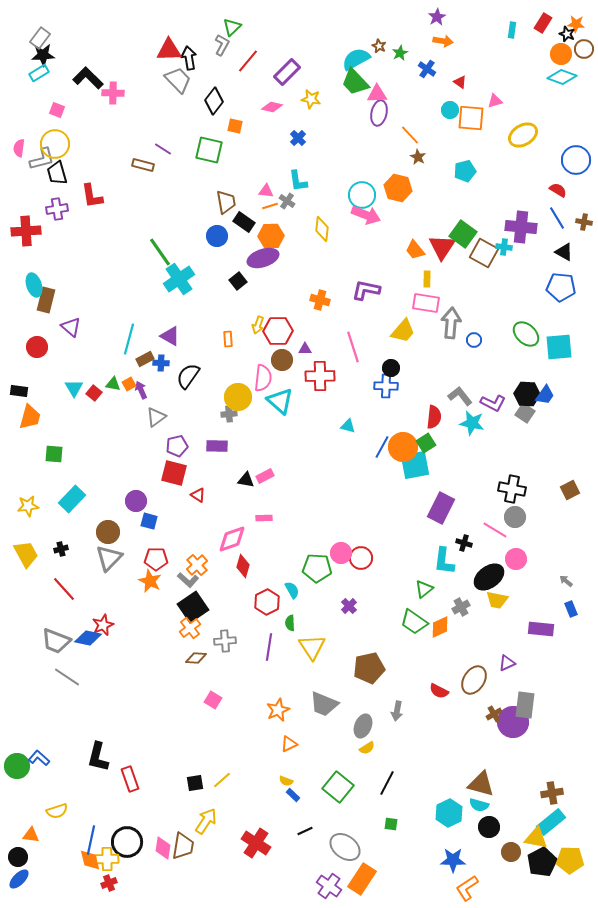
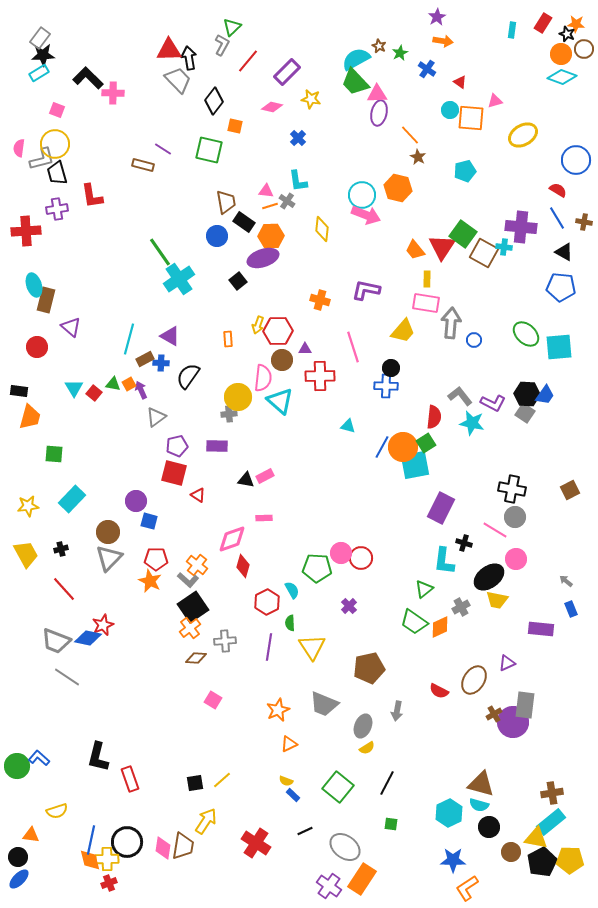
orange cross at (197, 565): rotated 10 degrees counterclockwise
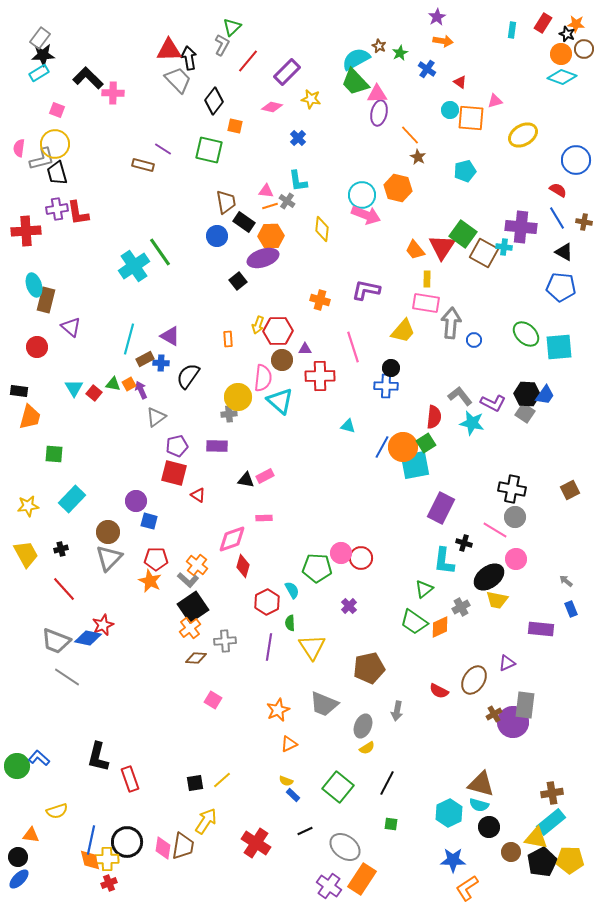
red L-shape at (92, 196): moved 14 px left, 17 px down
cyan cross at (179, 279): moved 45 px left, 13 px up
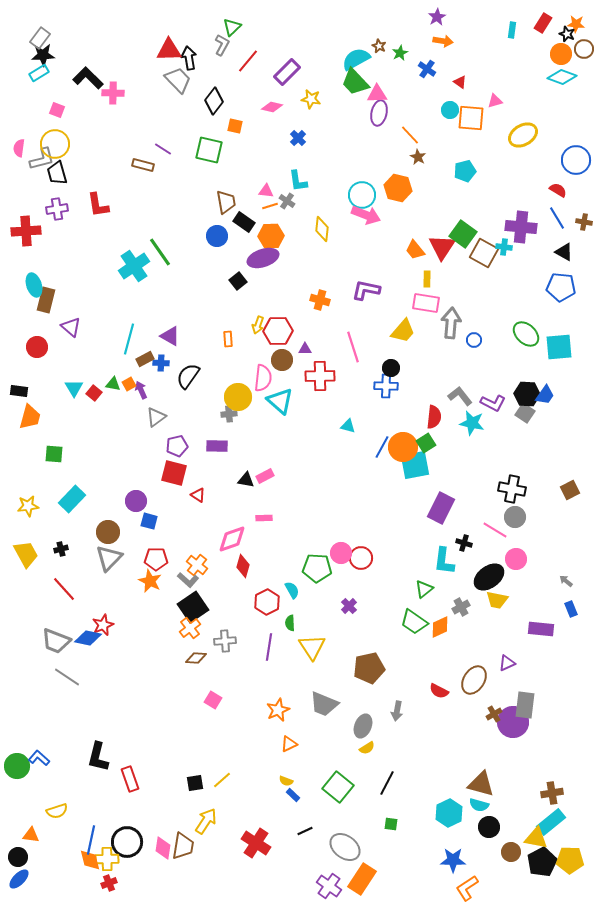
red L-shape at (78, 213): moved 20 px right, 8 px up
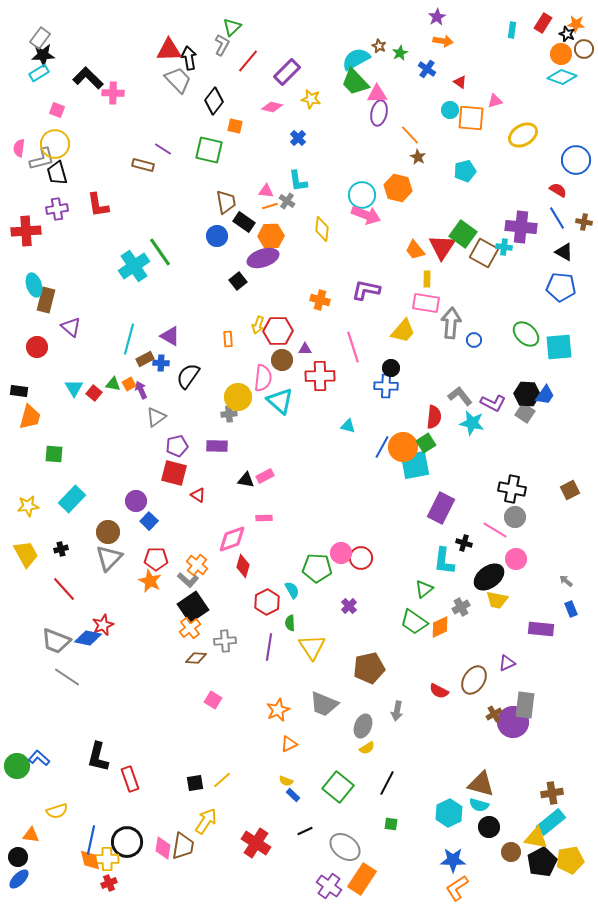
blue square at (149, 521): rotated 30 degrees clockwise
yellow pentagon at (570, 860): rotated 12 degrees counterclockwise
orange L-shape at (467, 888): moved 10 px left
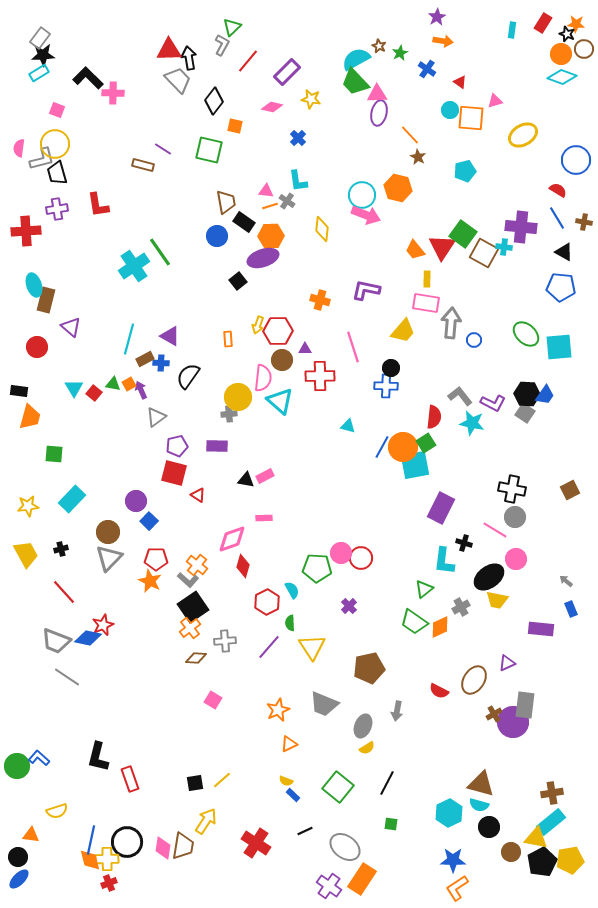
red line at (64, 589): moved 3 px down
purple line at (269, 647): rotated 32 degrees clockwise
